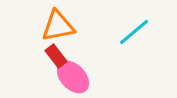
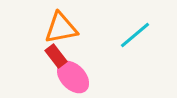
orange triangle: moved 3 px right, 2 px down
cyan line: moved 1 px right, 3 px down
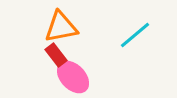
orange triangle: moved 1 px up
red rectangle: moved 1 px up
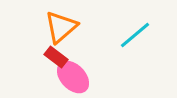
orange triangle: rotated 30 degrees counterclockwise
red rectangle: moved 2 px down; rotated 15 degrees counterclockwise
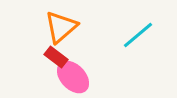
cyan line: moved 3 px right
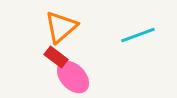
cyan line: rotated 20 degrees clockwise
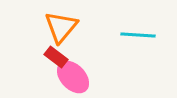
orange triangle: rotated 9 degrees counterclockwise
cyan line: rotated 24 degrees clockwise
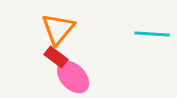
orange triangle: moved 3 px left, 2 px down
cyan line: moved 14 px right, 1 px up
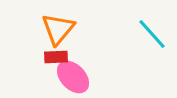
cyan line: rotated 44 degrees clockwise
red rectangle: rotated 40 degrees counterclockwise
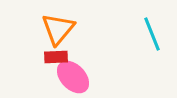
cyan line: rotated 20 degrees clockwise
